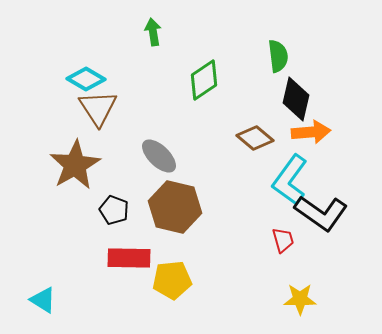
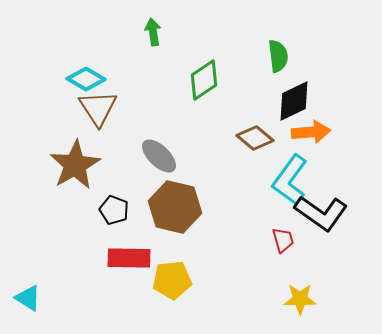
black diamond: moved 2 px left, 2 px down; rotated 51 degrees clockwise
cyan triangle: moved 15 px left, 2 px up
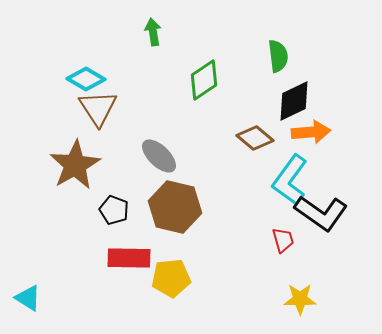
yellow pentagon: moved 1 px left, 2 px up
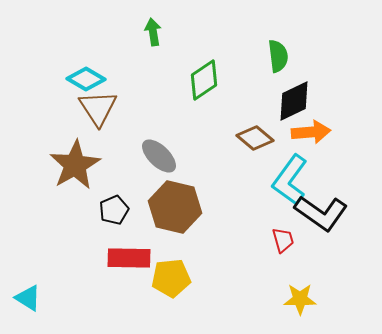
black pentagon: rotated 28 degrees clockwise
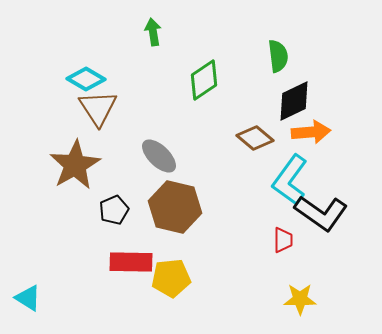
red trapezoid: rotated 16 degrees clockwise
red rectangle: moved 2 px right, 4 px down
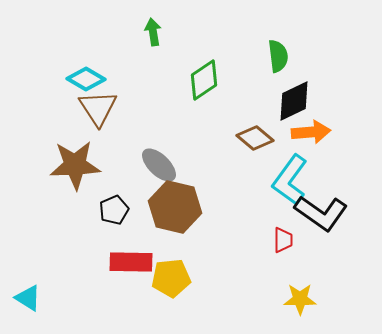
gray ellipse: moved 9 px down
brown star: rotated 27 degrees clockwise
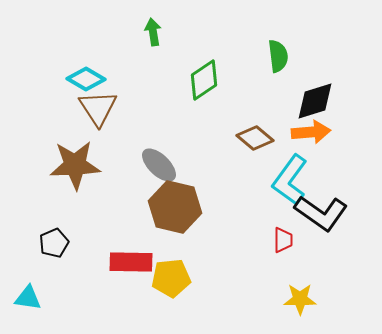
black diamond: moved 21 px right; rotated 9 degrees clockwise
black pentagon: moved 60 px left, 33 px down
cyan triangle: rotated 24 degrees counterclockwise
